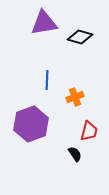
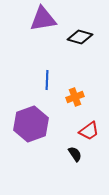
purple triangle: moved 1 px left, 4 px up
red trapezoid: rotated 40 degrees clockwise
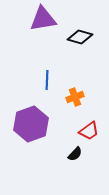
black semicircle: rotated 77 degrees clockwise
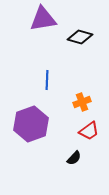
orange cross: moved 7 px right, 5 px down
black semicircle: moved 1 px left, 4 px down
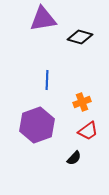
purple hexagon: moved 6 px right, 1 px down
red trapezoid: moved 1 px left
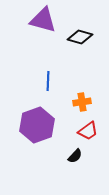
purple triangle: moved 1 px down; rotated 24 degrees clockwise
blue line: moved 1 px right, 1 px down
orange cross: rotated 12 degrees clockwise
black semicircle: moved 1 px right, 2 px up
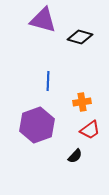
red trapezoid: moved 2 px right, 1 px up
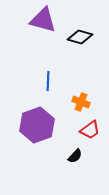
orange cross: moved 1 px left; rotated 30 degrees clockwise
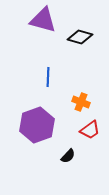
blue line: moved 4 px up
black semicircle: moved 7 px left
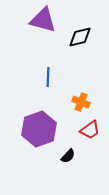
black diamond: rotated 30 degrees counterclockwise
purple hexagon: moved 2 px right, 4 px down
